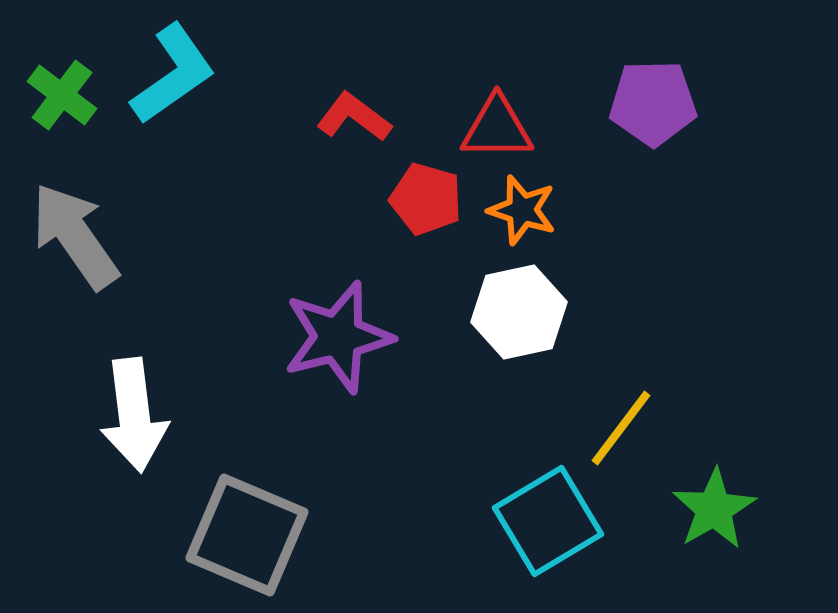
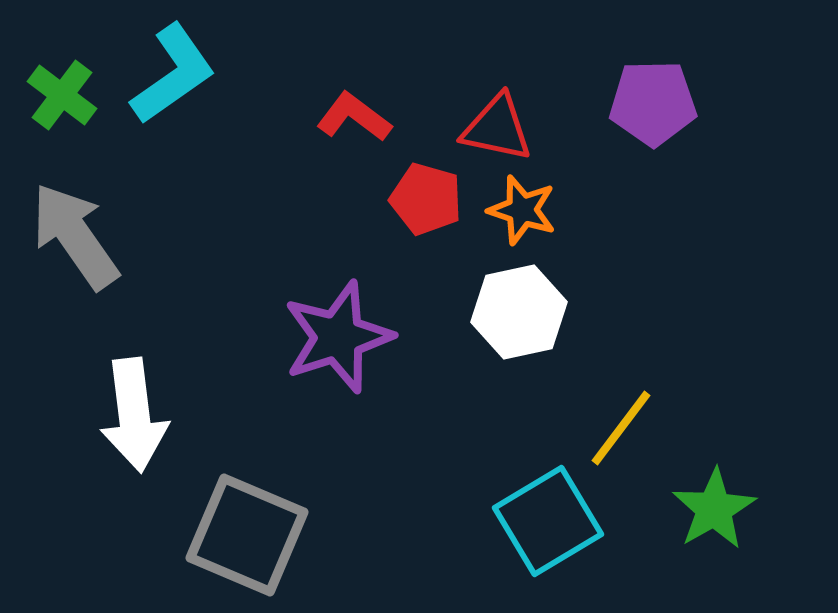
red triangle: rotated 12 degrees clockwise
purple star: rotated 4 degrees counterclockwise
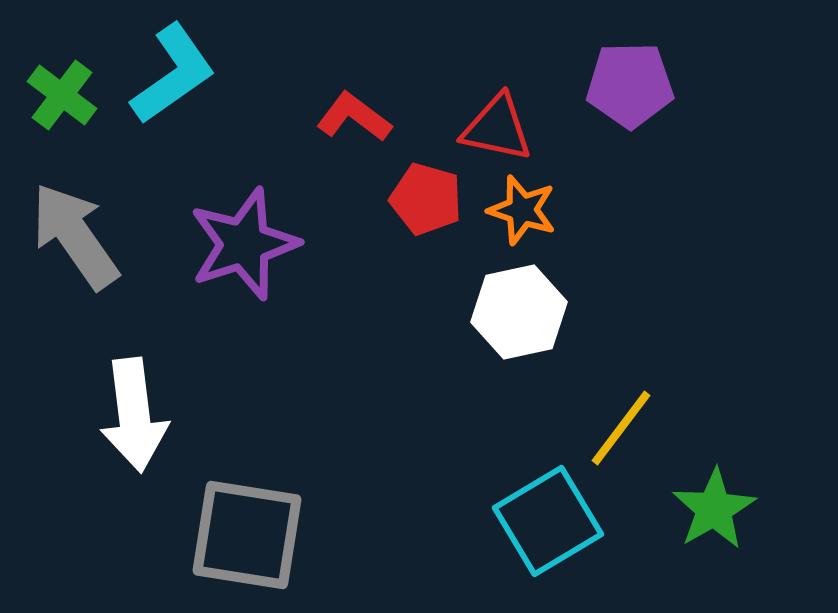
purple pentagon: moved 23 px left, 18 px up
purple star: moved 94 px left, 93 px up
gray square: rotated 14 degrees counterclockwise
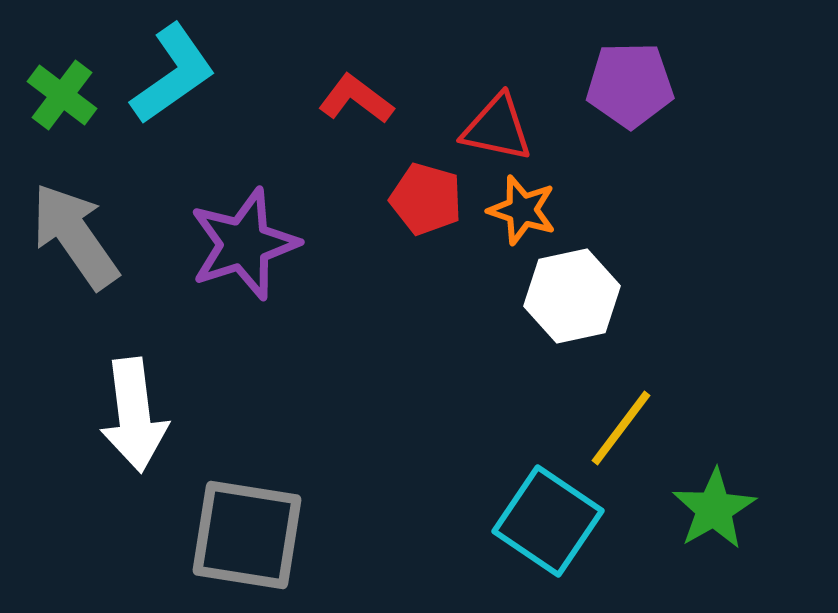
red L-shape: moved 2 px right, 18 px up
white hexagon: moved 53 px right, 16 px up
cyan square: rotated 25 degrees counterclockwise
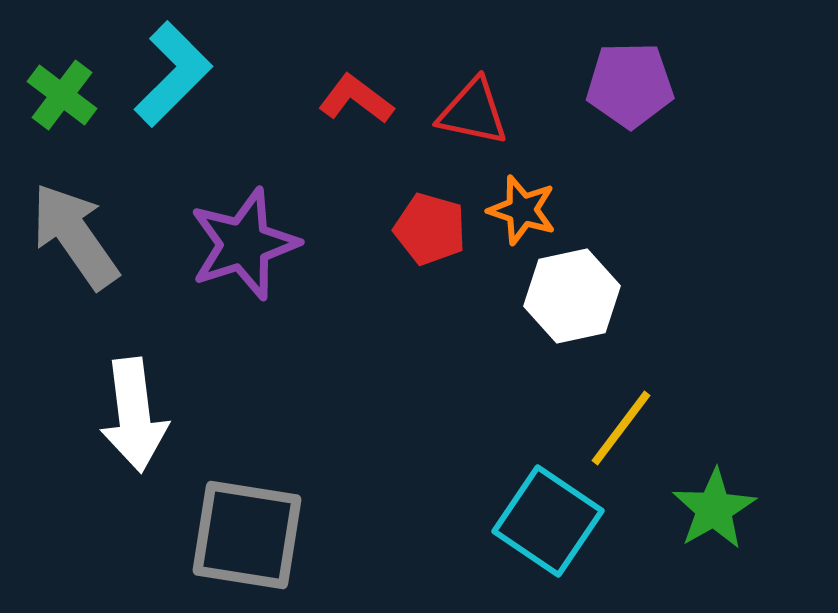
cyan L-shape: rotated 10 degrees counterclockwise
red triangle: moved 24 px left, 16 px up
red pentagon: moved 4 px right, 30 px down
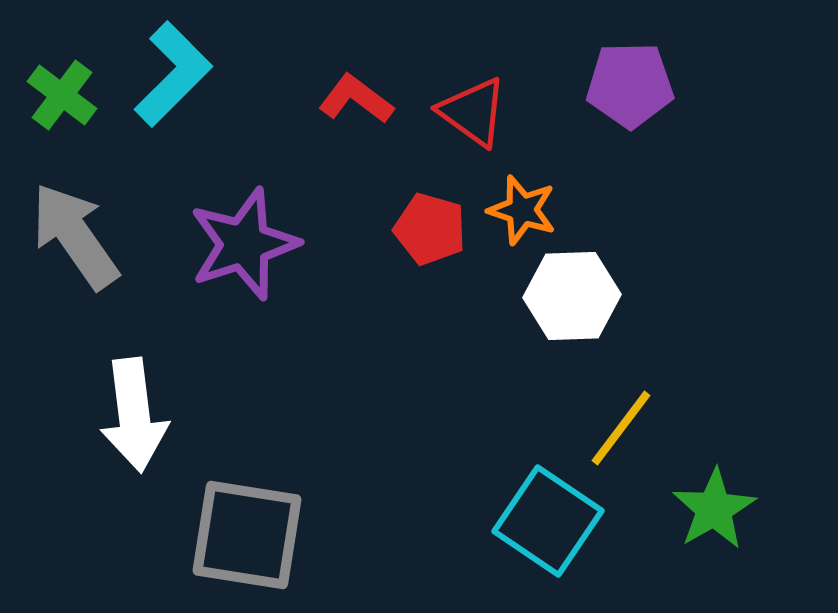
red triangle: rotated 24 degrees clockwise
white hexagon: rotated 10 degrees clockwise
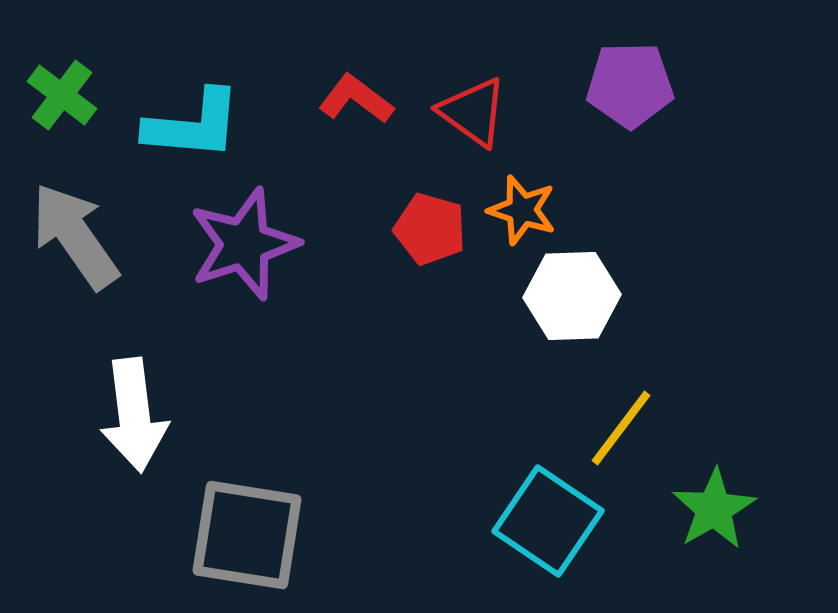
cyan L-shape: moved 20 px right, 51 px down; rotated 50 degrees clockwise
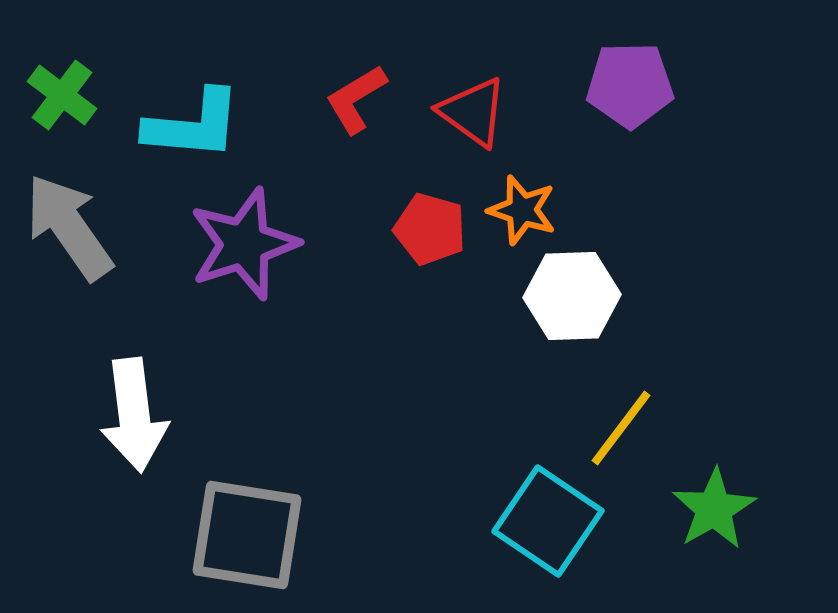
red L-shape: rotated 68 degrees counterclockwise
gray arrow: moved 6 px left, 9 px up
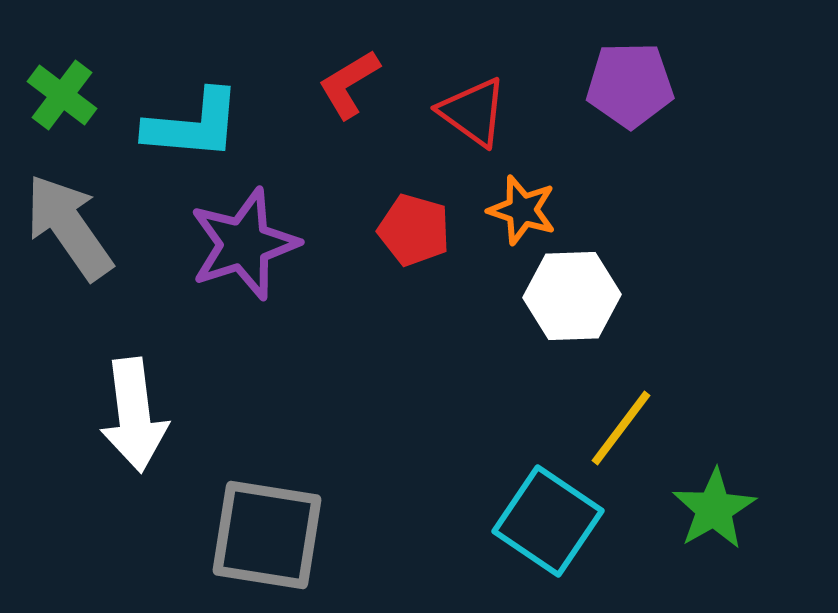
red L-shape: moved 7 px left, 15 px up
red pentagon: moved 16 px left, 1 px down
gray square: moved 20 px right
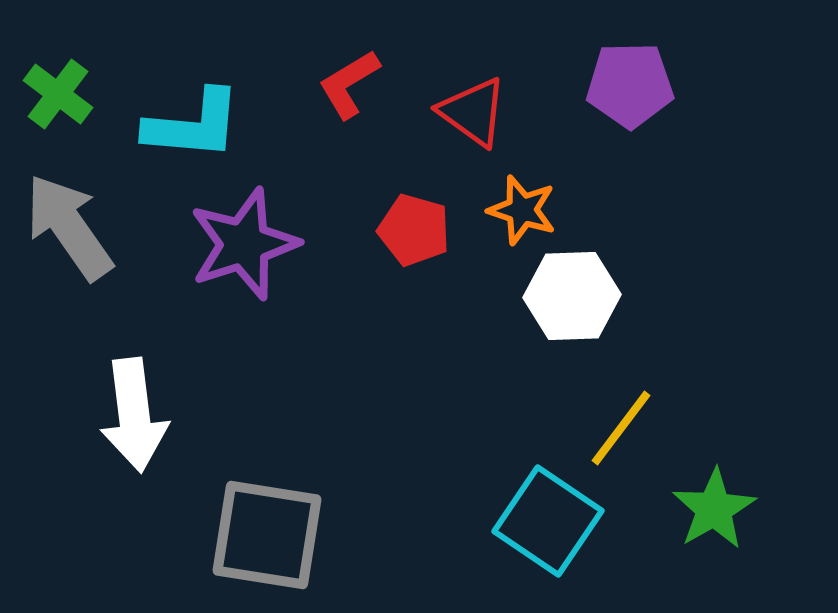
green cross: moved 4 px left, 1 px up
